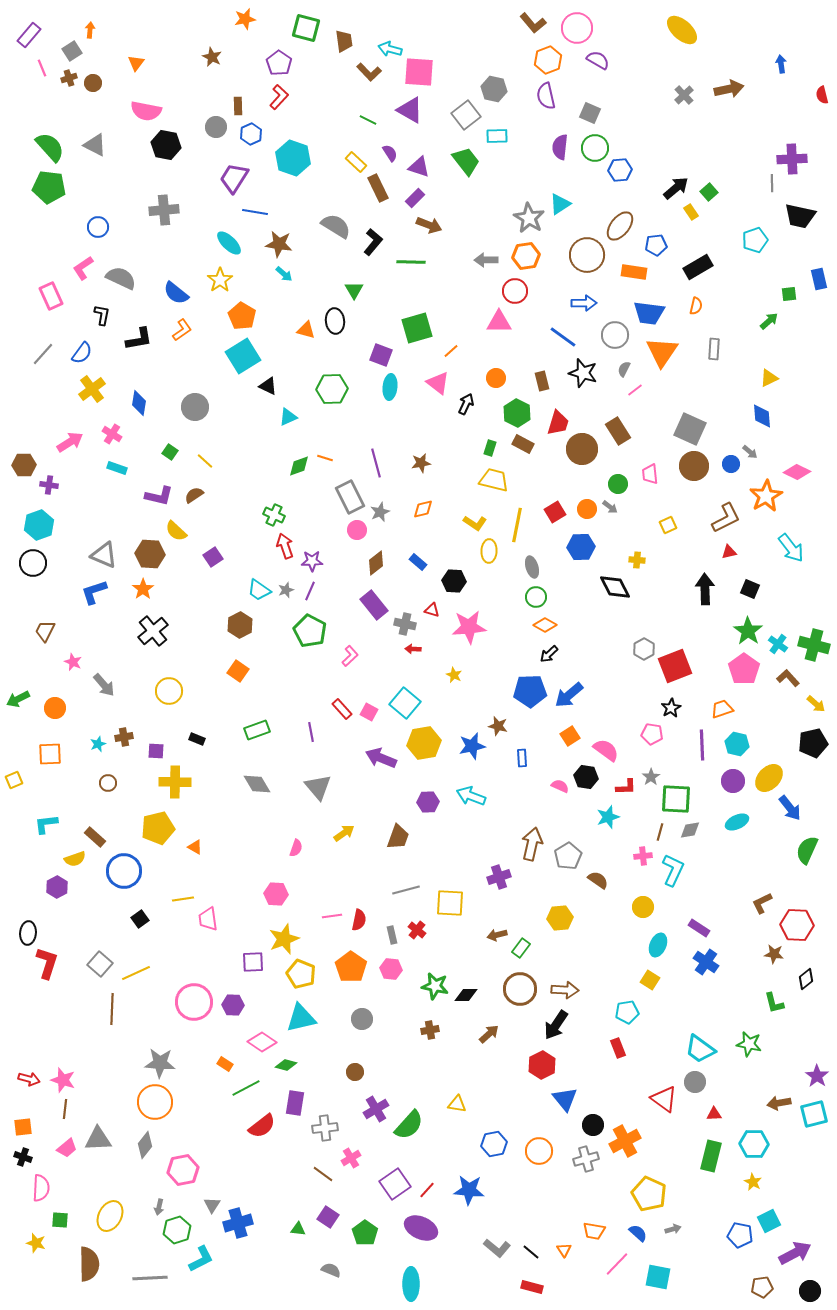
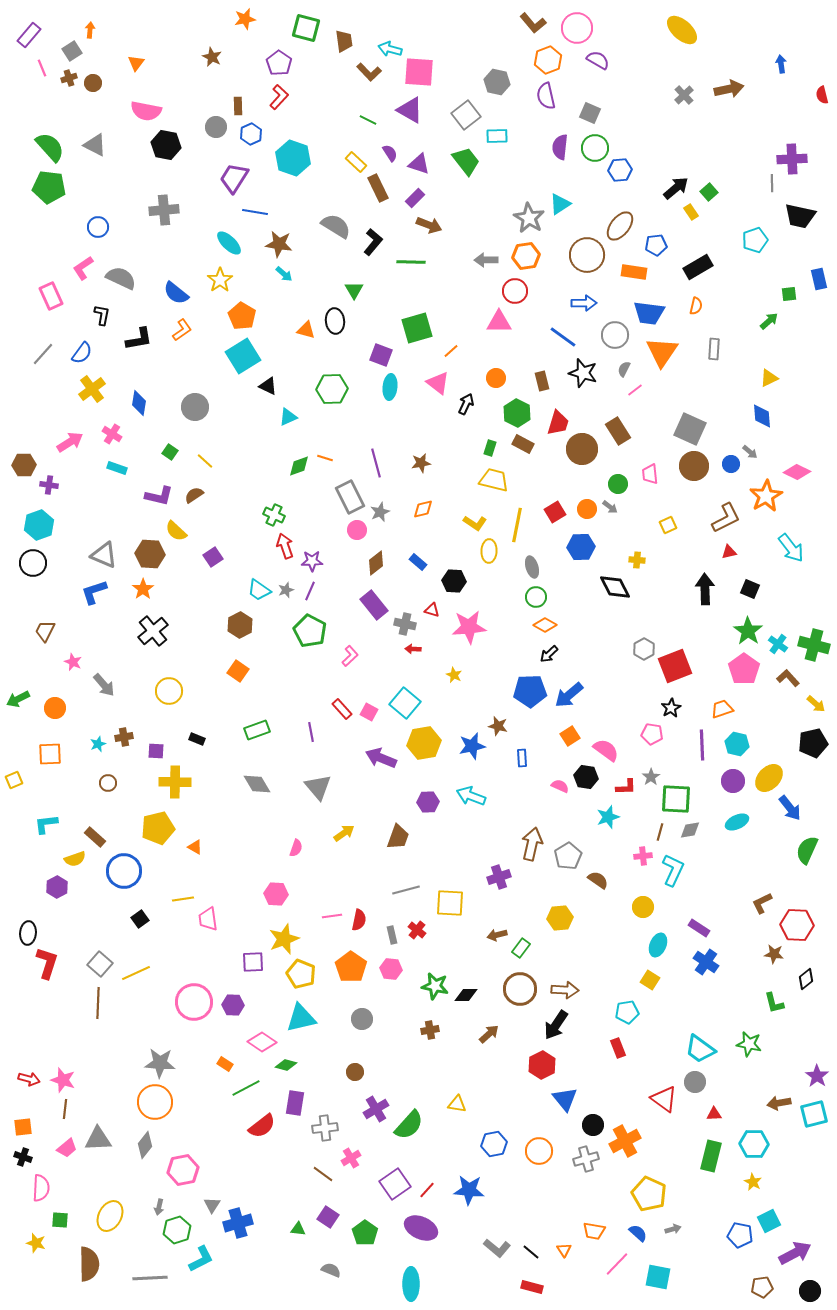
gray hexagon at (494, 89): moved 3 px right, 7 px up
purple triangle at (419, 167): moved 3 px up
brown line at (112, 1009): moved 14 px left, 6 px up
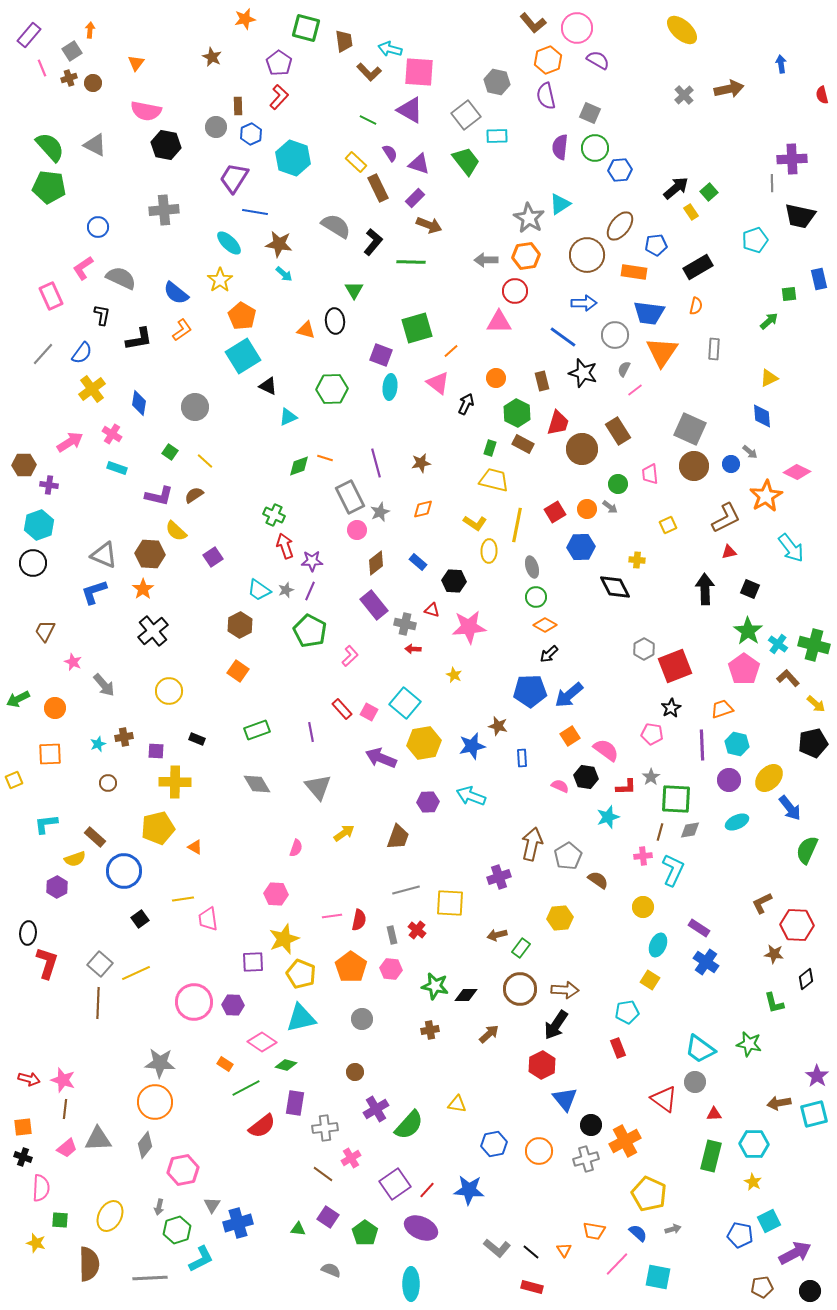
purple circle at (733, 781): moved 4 px left, 1 px up
black circle at (593, 1125): moved 2 px left
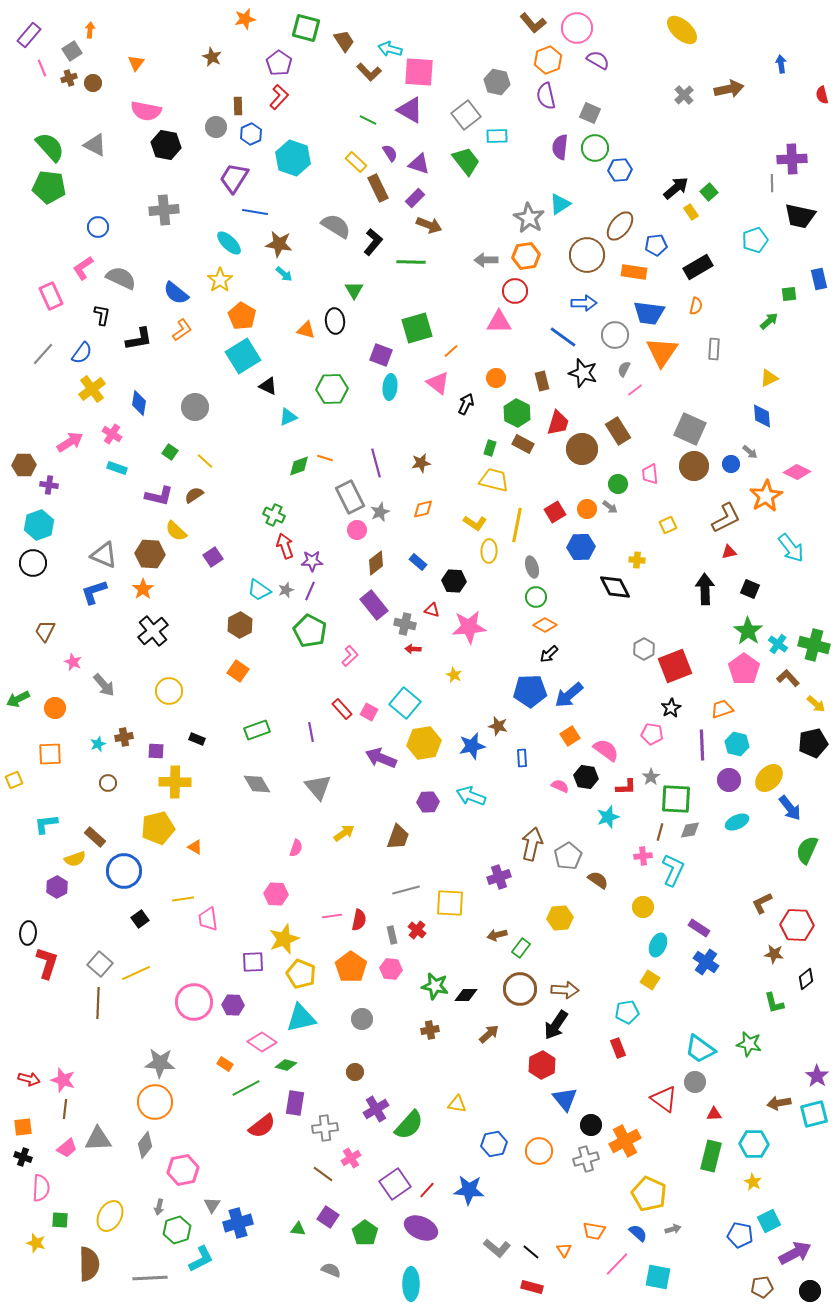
brown trapezoid at (344, 41): rotated 25 degrees counterclockwise
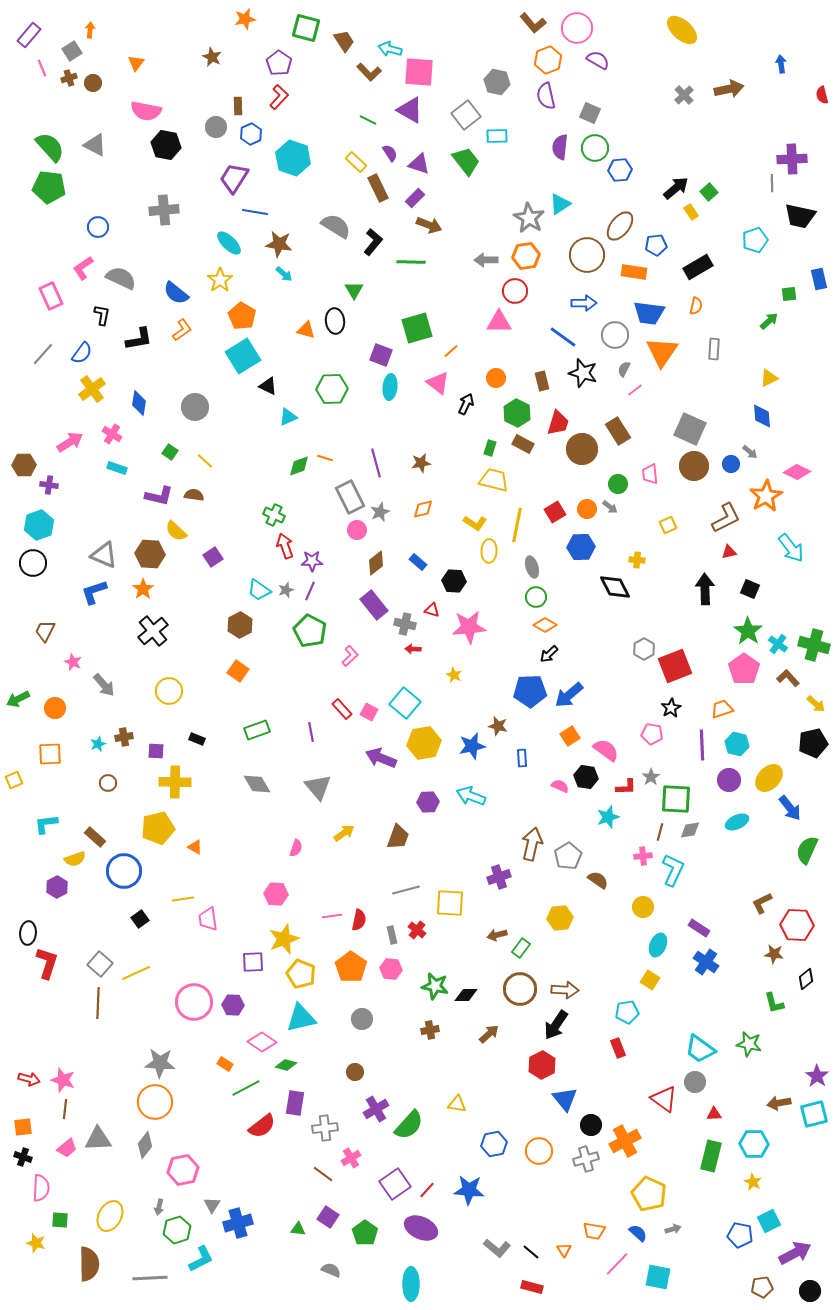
brown semicircle at (194, 495): rotated 42 degrees clockwise
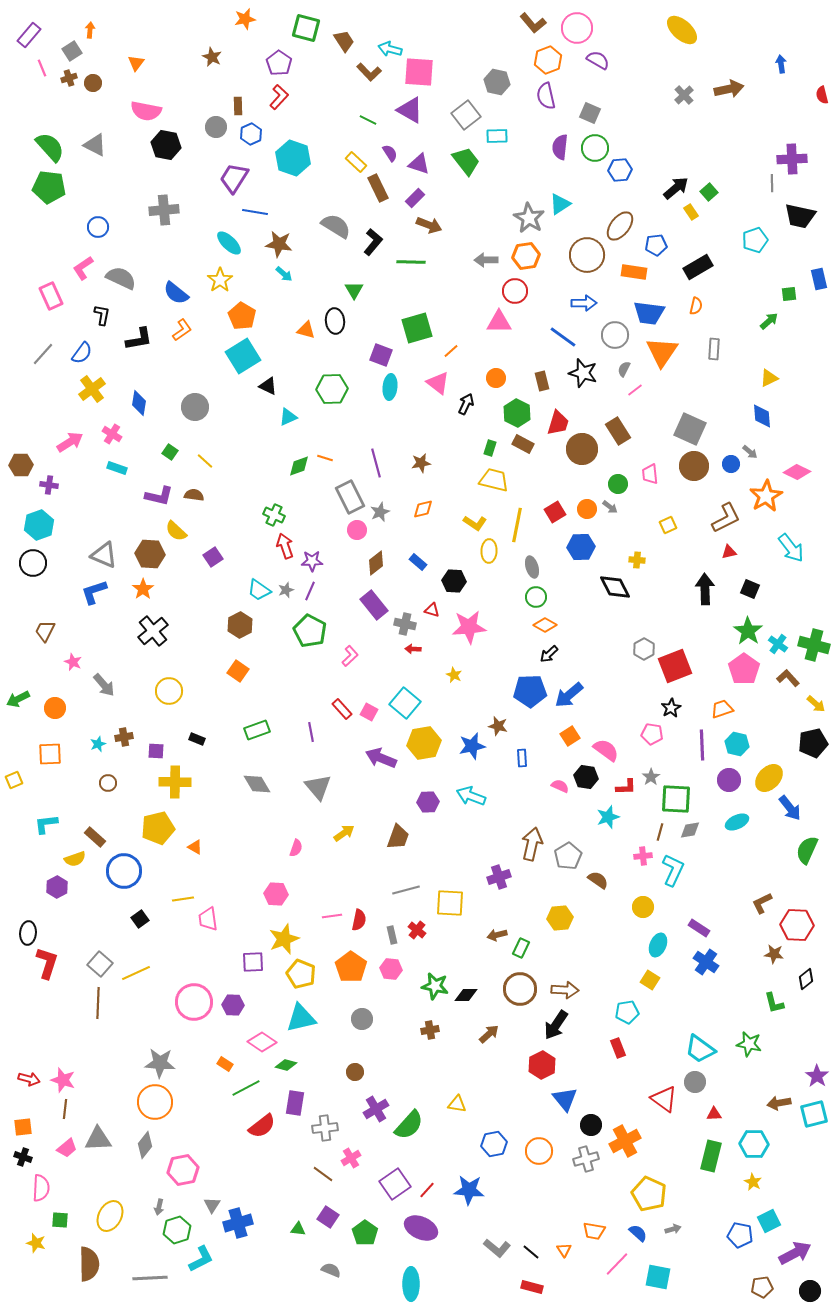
brown hexagon at (24, 465): moved 3 px left
green rectangle at (521, 948): rotated 12 degrees counterclockwise
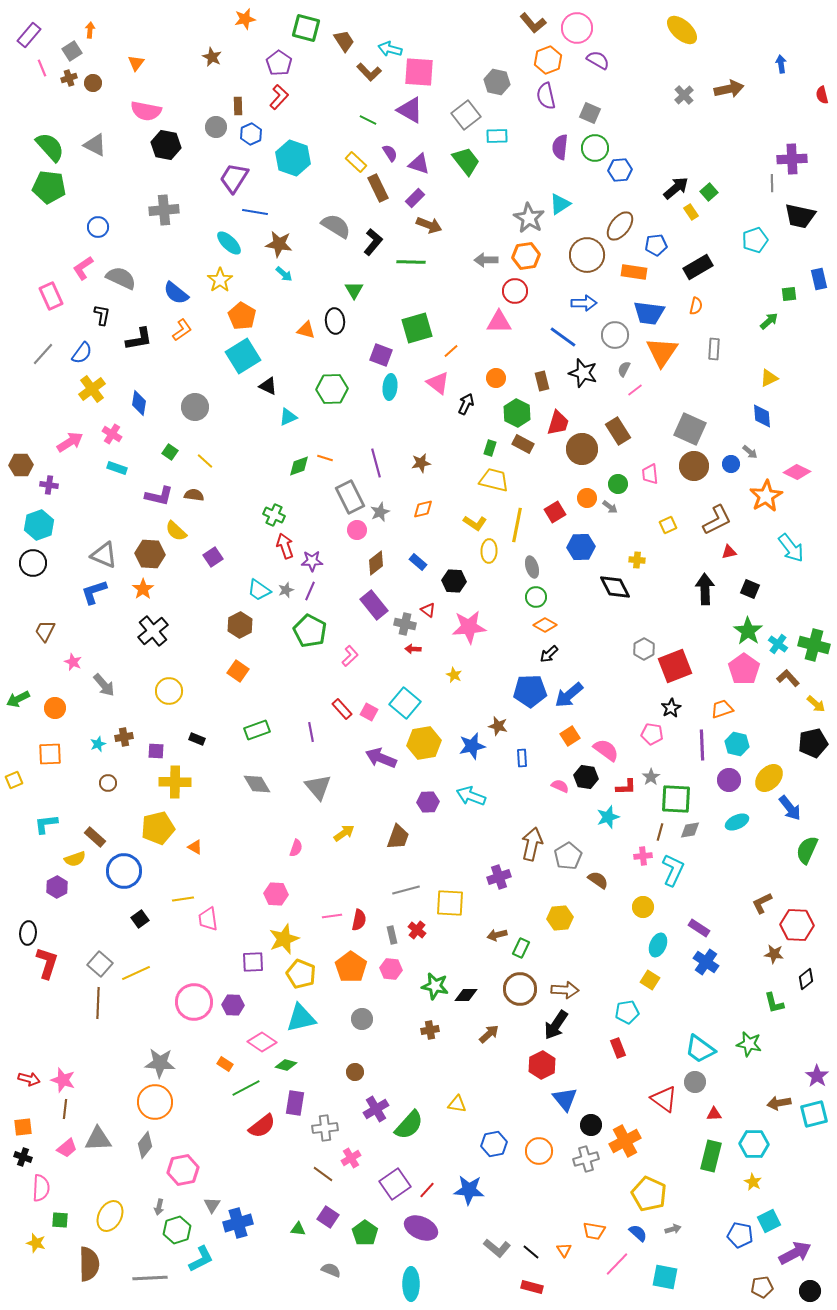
orange circle at (587, 509): moved 11 px up
brown L-shape at (726, 518): moved 9 px left, 2 px down
red triangle at (432, 610): moved 4 px left; rotated 21 degrees clockwise
cyan square at (658, 1277): moved 7 px right
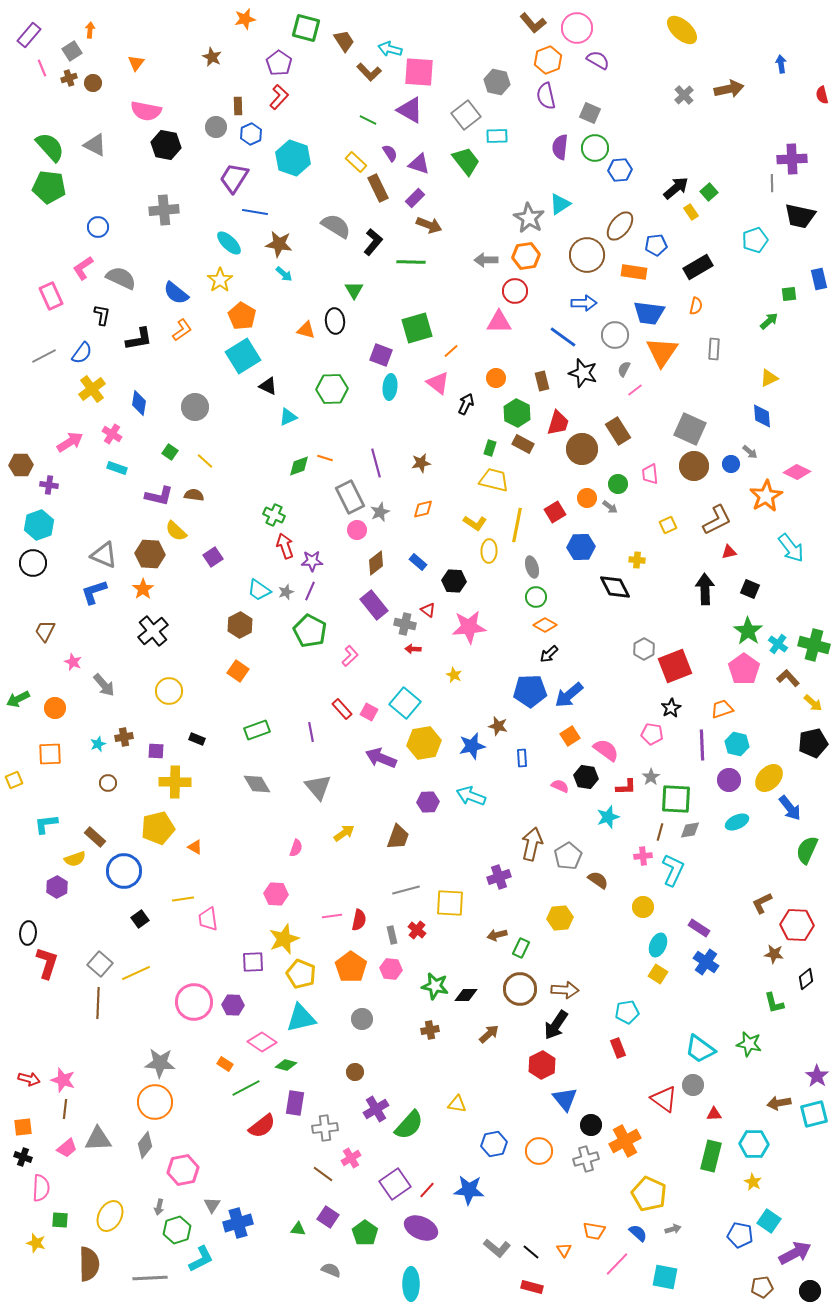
gray line at (43, 354): moved 1 px right, 2 px down; rotated 20 degrees clockwise
gray star at (286, 590): moved 2 px down
yellow arrow at (816, 704): moved 3 px left, 1 px up
yellow square at (650, 980): moved 8 px right, 6 px up
gray circle at (695, 1082): moved 2 px left, 3 px down
cyan square at (769, 1221): rotated 30 degrees counterclockwise
